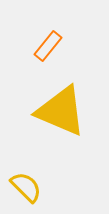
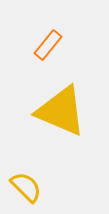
orange rectangle: moved 1 px up
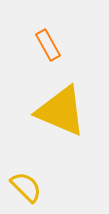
orange rectangle: rotated 68 degrees counterclockwise
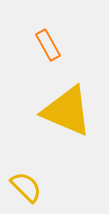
yellow triangle: moved 6 px right
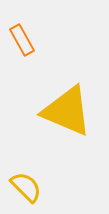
orange rectangle: moved 26 px left, 5 px up
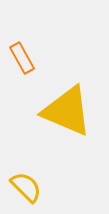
orange rectangle: moved 18 px down
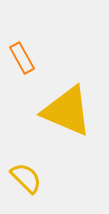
yellow semicircle: moved 9 px up
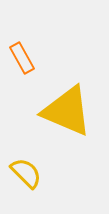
yellow semicircle: moved 5 px up
